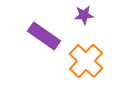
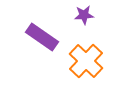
purple rectangle: moved 2 px left, 1 px down
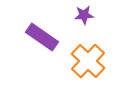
orange cross: moved 2 px right
